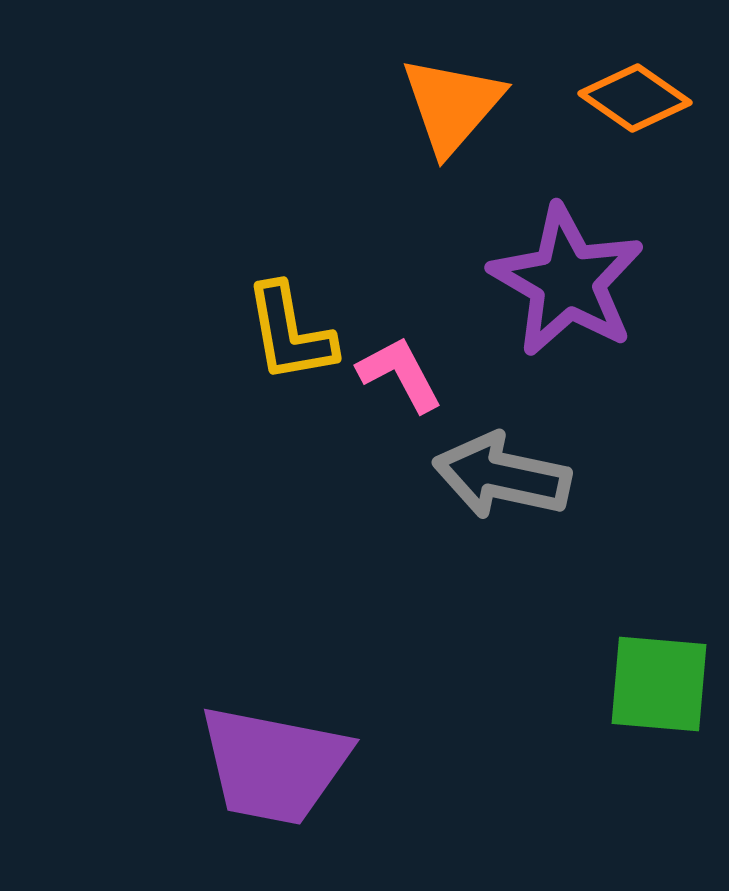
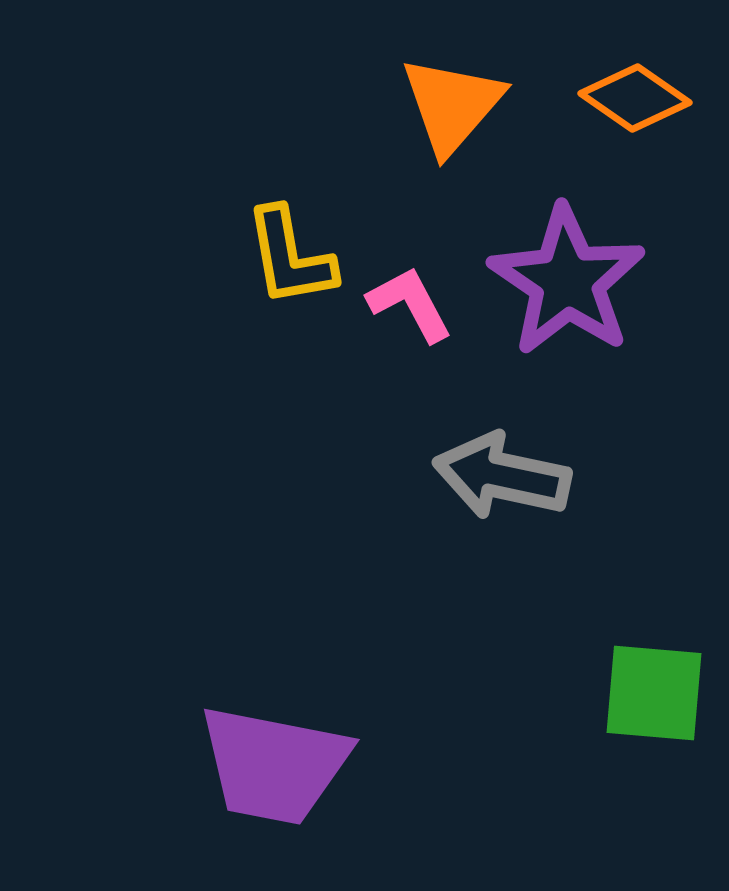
purple star: rotated 4 degrees clockwise
yellow L-shape: moved 76 px up
pink L-shape: moved 10 px right, 70 px up
green square: moved 5 px left, 9 px down
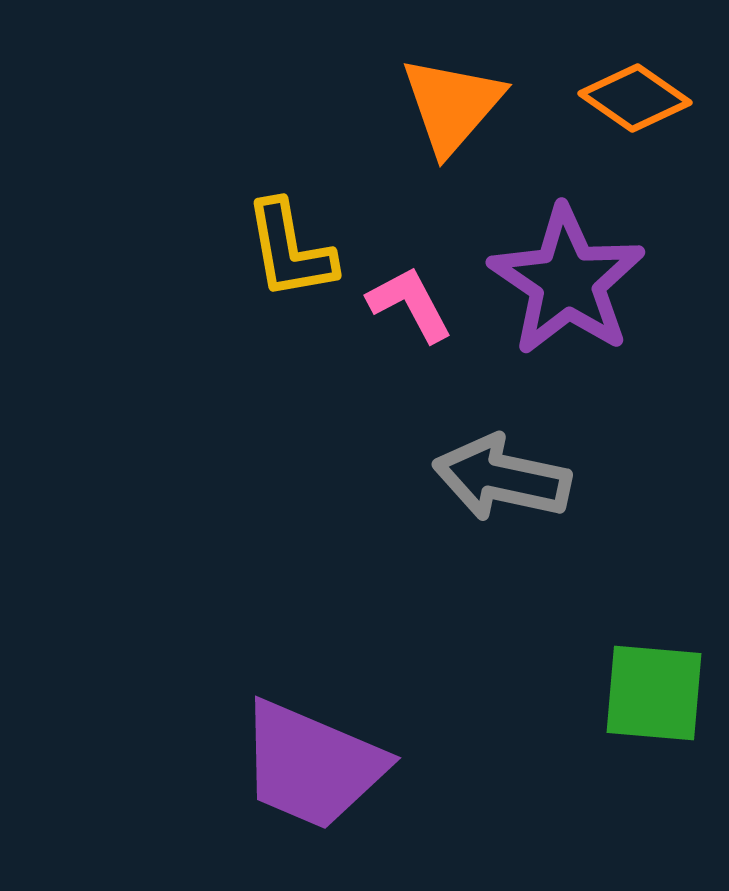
yellow L-shape: moved 7 px up
gray arrow: moved 2 px down
purple trapezoid: moved 38 px right; rotated 12 degrees clockwise
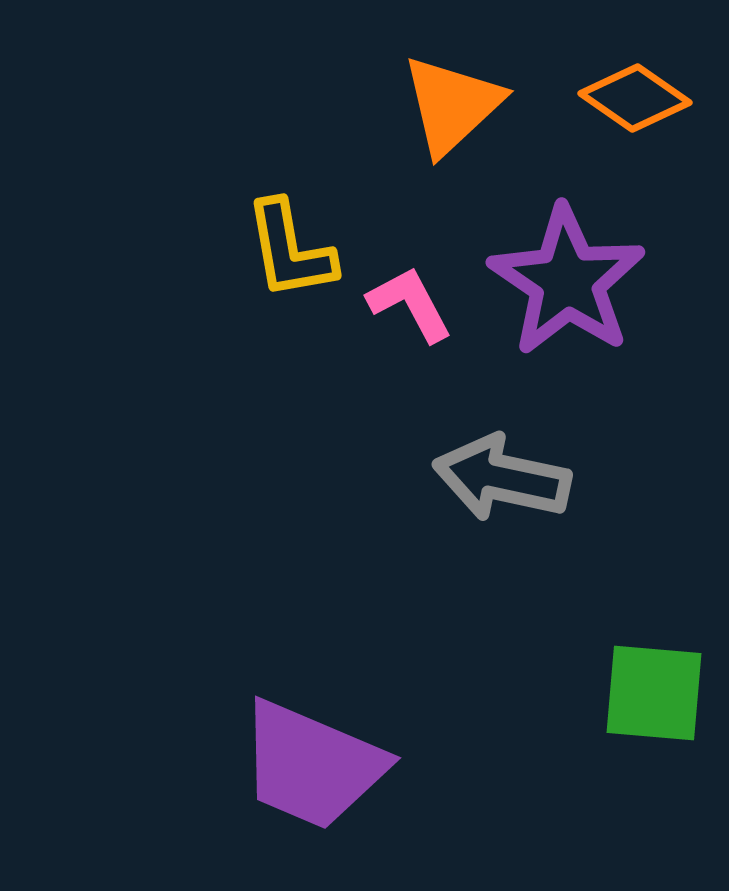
orange triangle: rotated 6 degrees clockwise
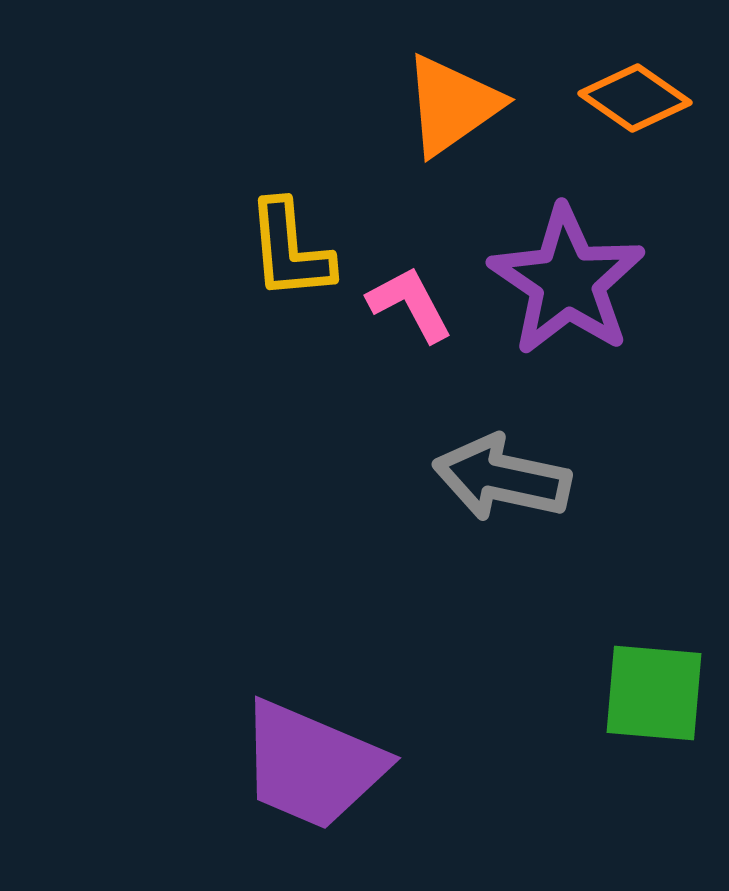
orange triangle: rotated 8 degrees clockwise
yellow L-shape: rotated 5 degrees clockwise
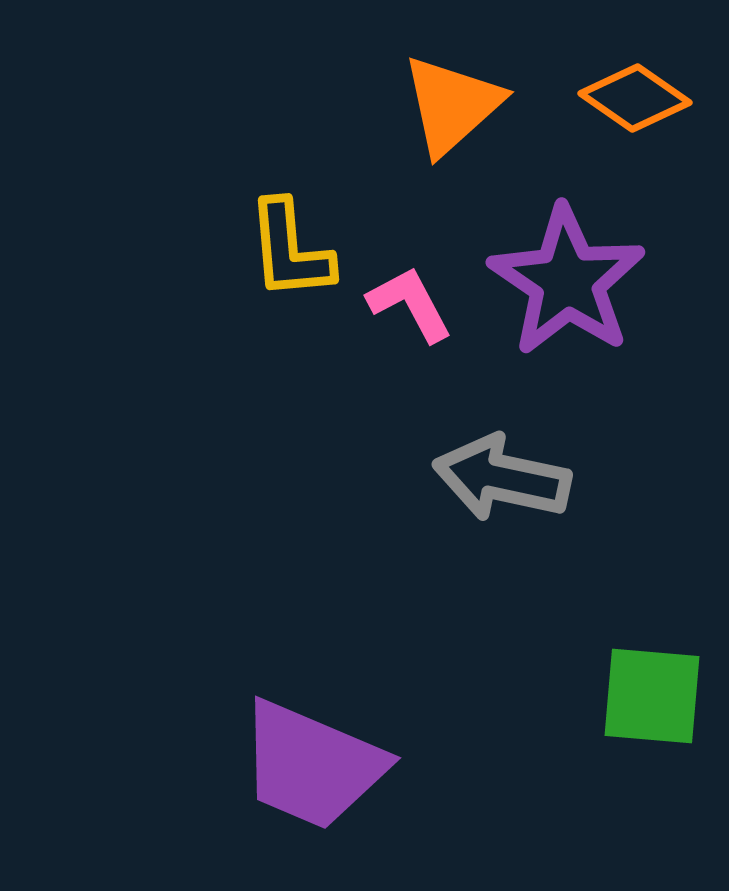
orange triangle: rotated 7 degrees counterclockwise
green square: moved 2 px left, 3 px down
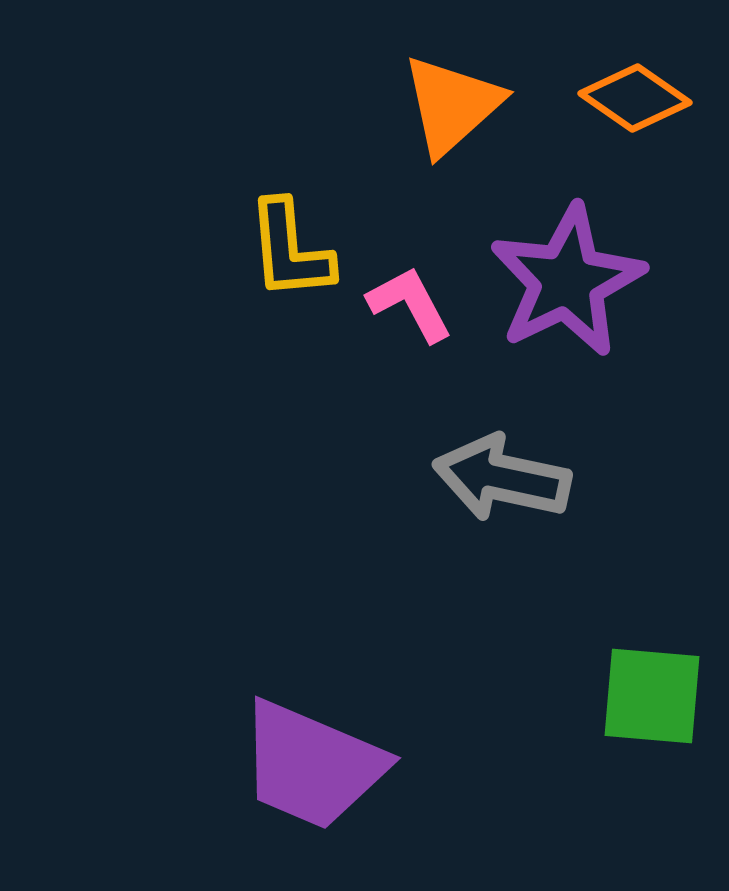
purple star: rotated 12 degrees clockwise
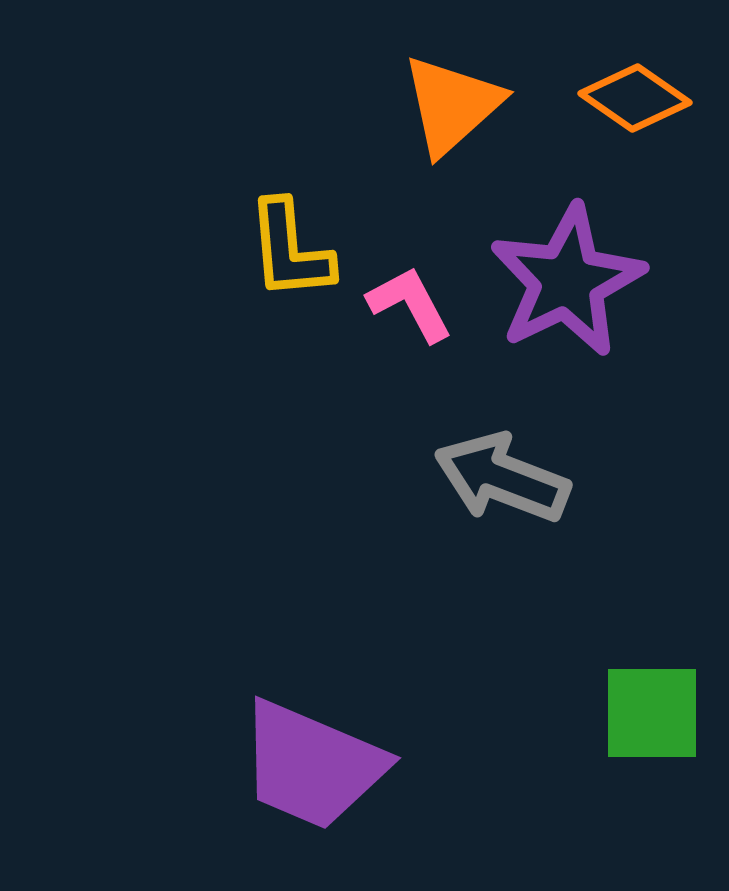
gray arrow: rotated 9 degrees clockwise
green square: moved 17 px down; rotated 5 degrees counterclockwise
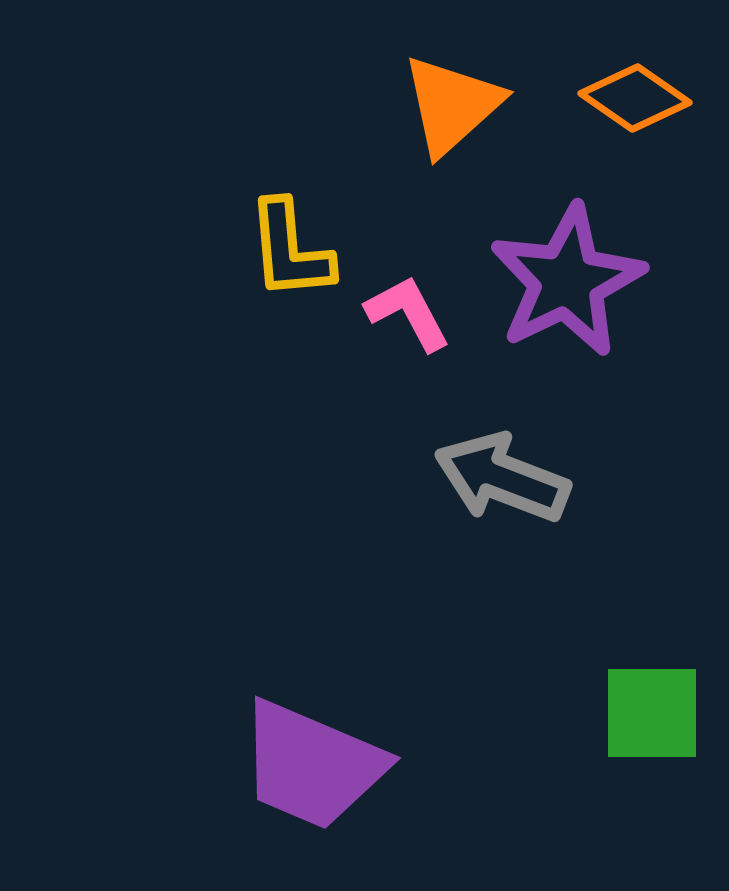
pink L-shape: moved 2 px left, 9 px down
